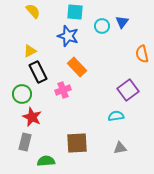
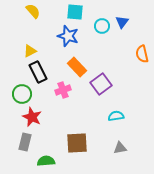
purple square: moved 27 px left, 6 px up
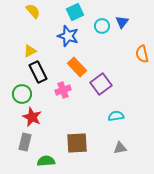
cyan square: rotated 30 degrees counterclockwise
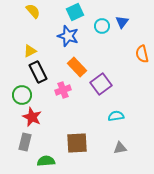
green circle: moved 1 px down
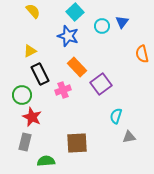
cyan square: rotated 18 degrees counterclockwise
black rectangle: moved 2 px right, 2 px down
cyan semicircle: rotated 63 degrees counterclockwise
gray triangle: moved 9 px right, 11 px up
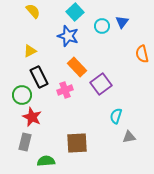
black rectangle: moved 1 px left, 3 px down
pink cross: moved 2 px right
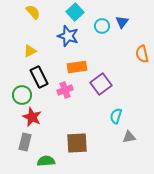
yellow semicircle: moved 1 px down
orange rectangle: rotated 54 degrees counterclockwise
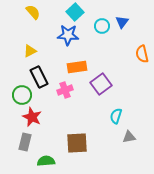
blue star: moved 1 px up; rotated 15 degrees counterclockwise
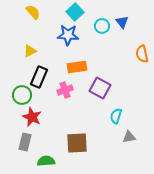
blue triangle: rotated 16 degrees counterclockwise
black rectangle: rotated 50 degrees clockwise
purple square: moved 1 px left, 4 px down; rotated 25 degrees counterclockwise
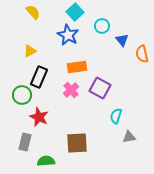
blue triangle: moved 18 px down
blue star: rotated 25 degrees clockwise
pink cross: moved 6 px right; rotated 21 degrees counterclockwise
red star: moved 7 px right
